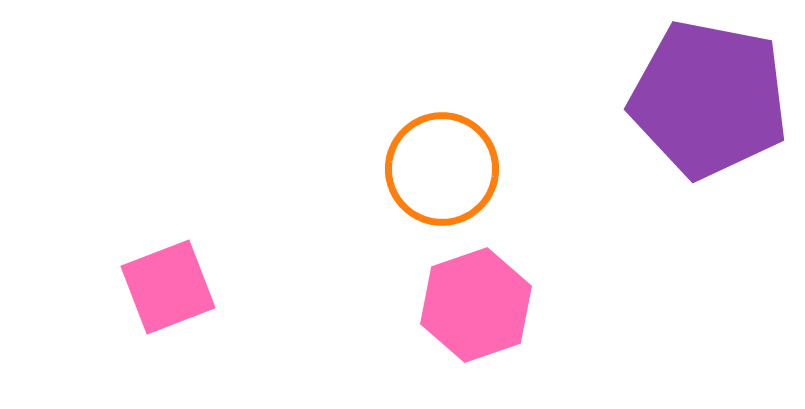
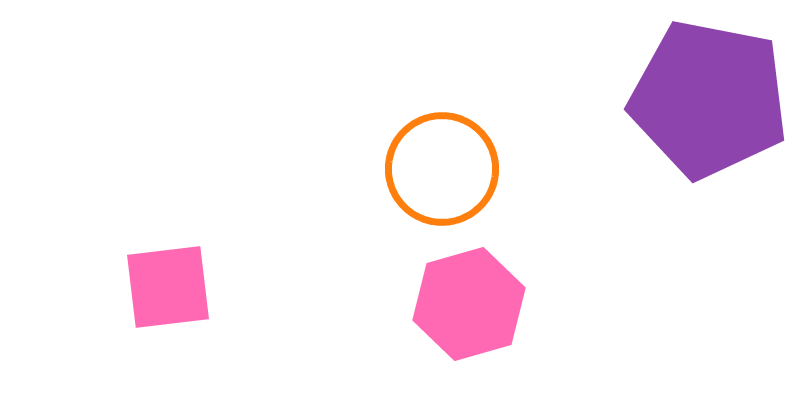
pink square: rotated 14 degrees clockwise
pink hexagon: moved 7 px left, 1 px up; rotated 3 degrees clockwise
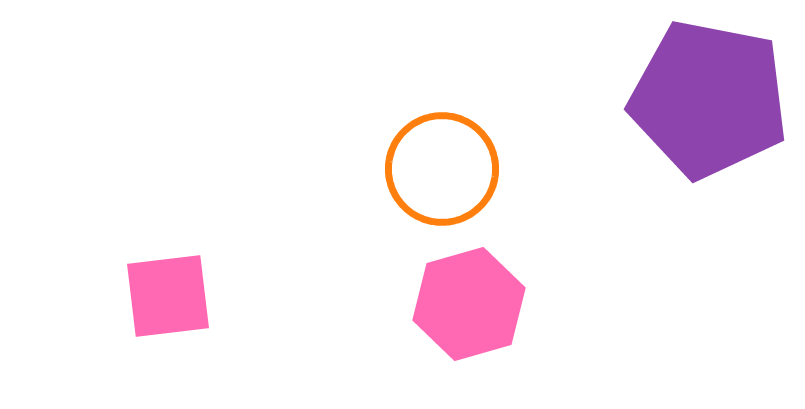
pink square: moved 9 px down
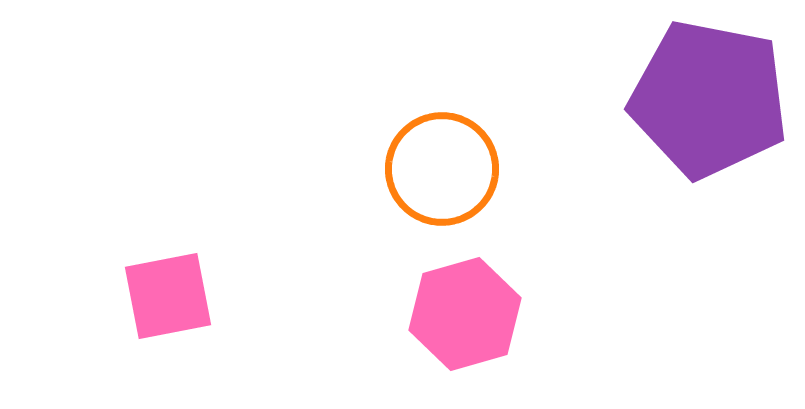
pink square: rotated 4 degrees counterclockwise
pink hexagon: moved 4 px left, 10 px down
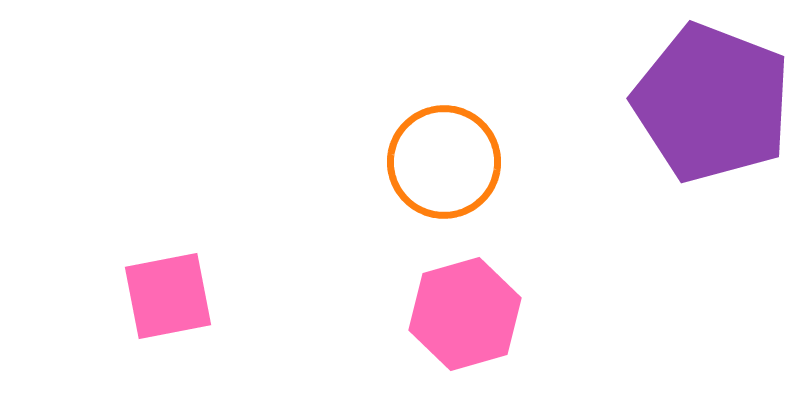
purple pentagon: moved 3 px right, 4 px down; rotated 10 degrees clockwise
orange circle: moved 2 px right, 7 px up
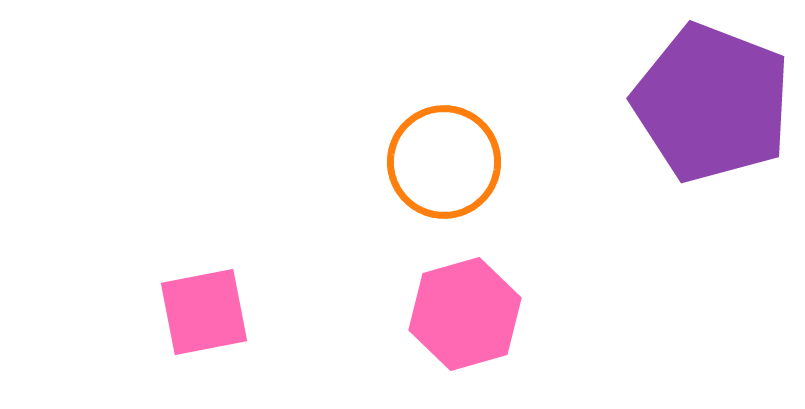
pink square: moved 36 px right, 16 px down
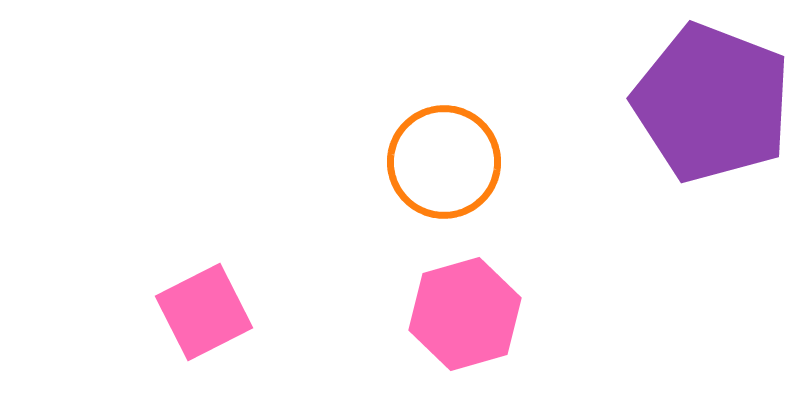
pink square: rotated 16 degrees counterclockwise
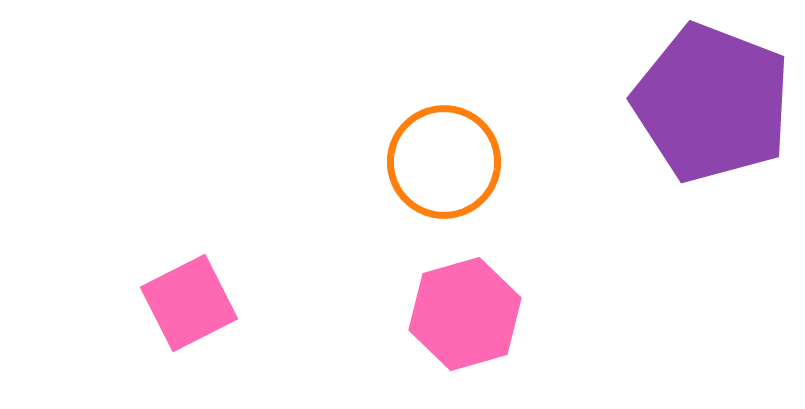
pink square: moved 15 px left, 9 px up
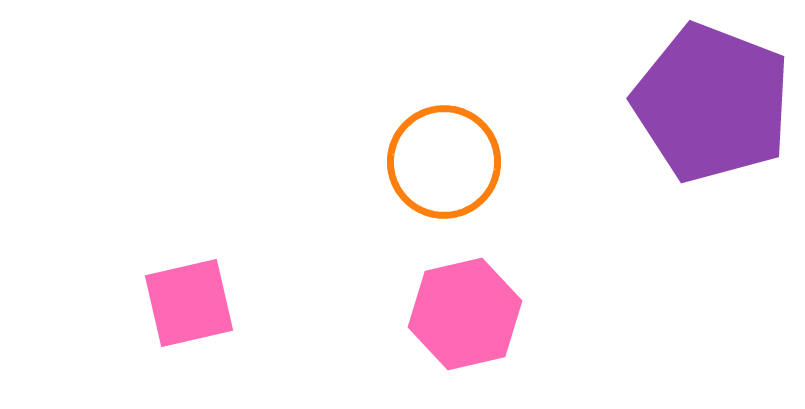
pink square: rotated 14 degrees clockwise
pink hexagon: rotated 3 degrees clockwise
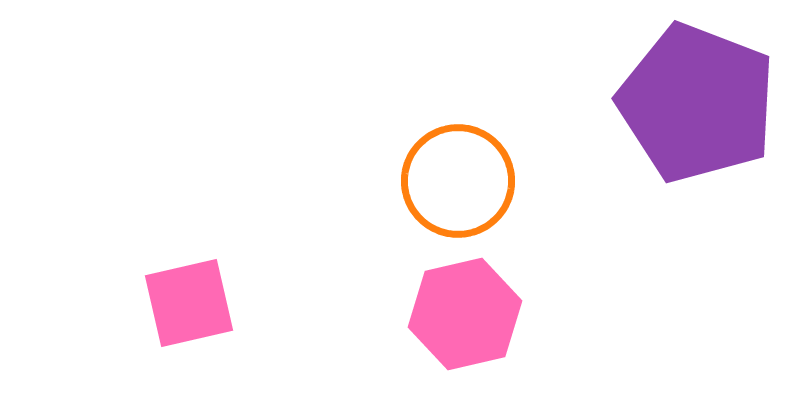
purple pentagon: moved 15 px left
orange circle: moved 14 px right, 19 px down
